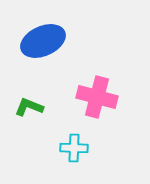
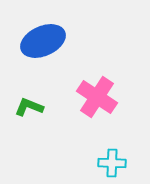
pink cross: rotated 18 degrees clockwise
cyan cross: moved 38 px right, 15 px down
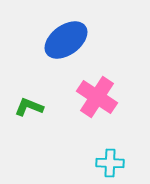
blue ellipse: moved 23 px right, 1 px up; rotated 12 degrees counterclockwise
cyan cross: moved 2 px left
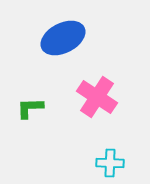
blue ellipse: moved 3 px left, 2 px up; rotated 9 degrees clockwise
green L-shape: moved 1 px right, 1 px down; rotated 24 degrees counterclockwise
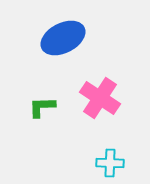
pink cross: moved 3 px right, 1 px down
green L-shape: moved 12 px right, 1 px up
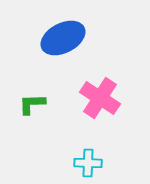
green L-shape: moved 10 px left, 3 px up
cyan cross: moved 22 px left
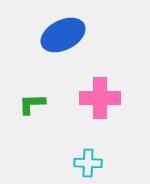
blue ellipse: moved 3 px up
pink cross: rotated 33 degrees counterclockwise
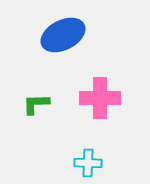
green L-shape: moved 4 px right
